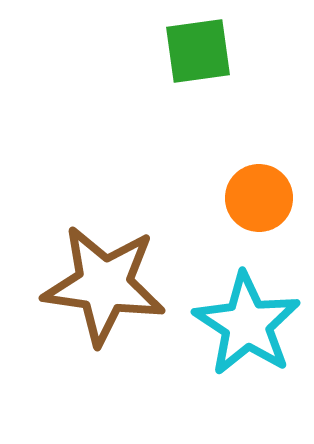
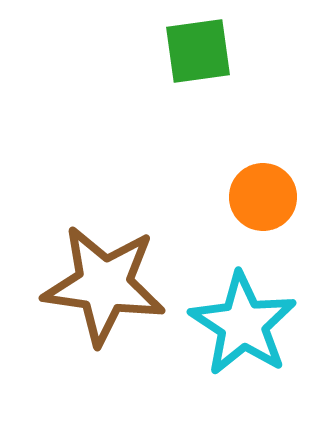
orange circle: moved 4 px right, 1 px up
cyan star: moved 4 px left
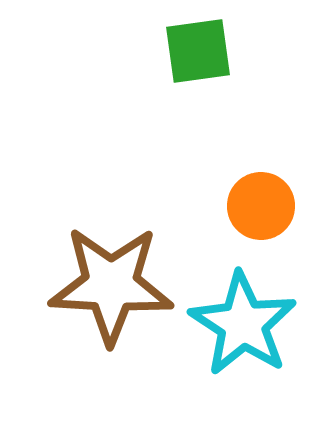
orange circle: moved 2 px left, 9 px down
brown star: moved 7 px right; rotated 5 degrees counterclockwise
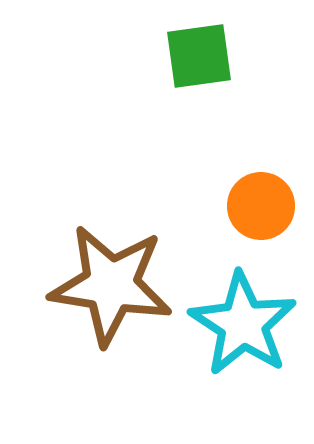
green square: moved 1 px right, 5 px down
brown star: rotated 6 degrees clockwise
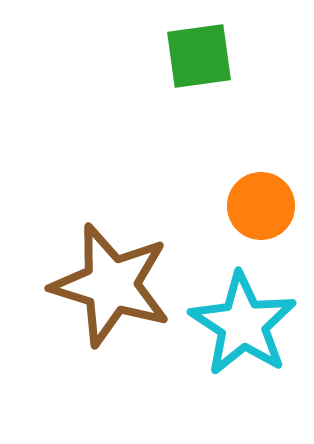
brown star: rotated 8 degrees clockwise
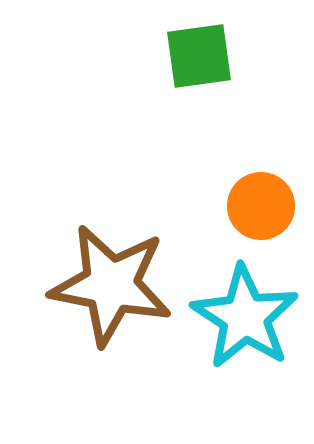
brown star: rotated 6 degrees counterclockwise
cyan star: moved 2 px right, 7 px up
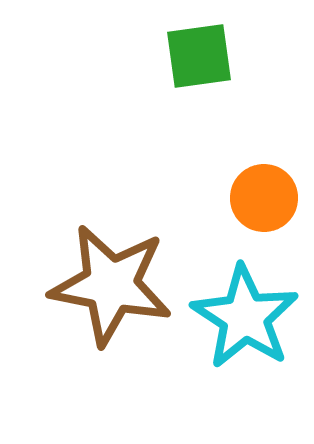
orange circle: moved 3 px right, 8 px up
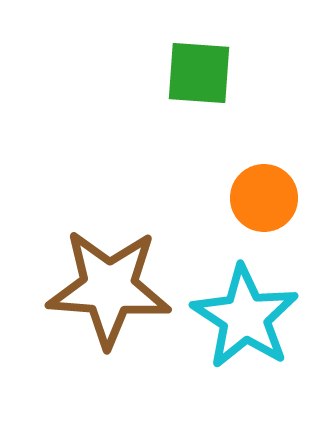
green square: moved 17 px down; rotated 12 degrees clockwise
brown star: moved 2 px left, 3 px down; rotated 7 degrees counterclockwise
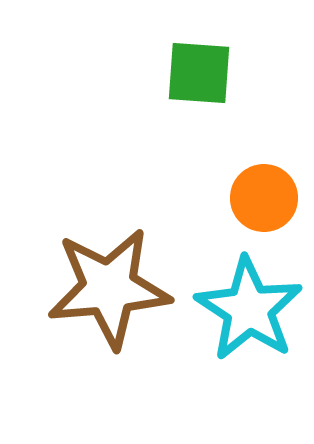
brown star: rotated 9 degrees counterclockwise
cyan star: moved 4 px right, 8 px up
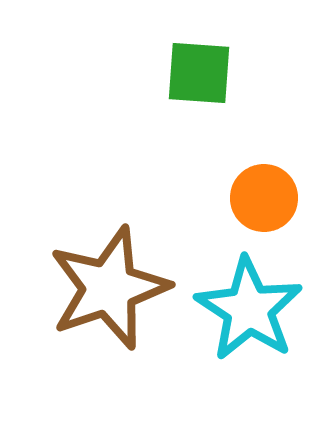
brown star: rotated 14 degrees counterclockwise
